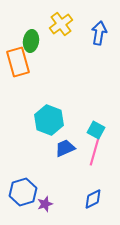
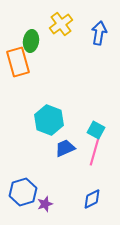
blue diamond: moved 1 px left
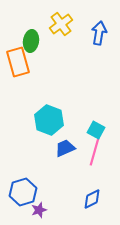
purple star: moved 6 px left, 6 px down
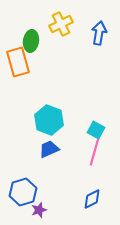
yellow cross: rotated 10 degrees clockwise
blue trapezoid: moved 16 px left, 1 px down
